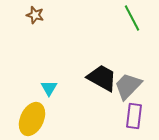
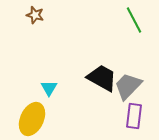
green line: moved 2 px right, 2 px down
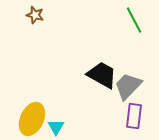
black trapezoid: moved 3 px up
cyan triangle: moved 7 px right, 39 px down
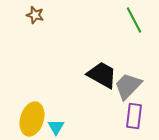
yellow ellipse: rotated 8 degrees counterclockwise
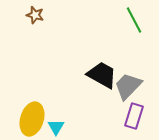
purple rectangle: rotated 10 degrees clockwise
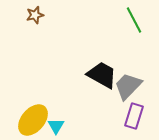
brown star: rotated 30 degrees counterclockwise
yellow ellipse: moved 1 px right, 1 px down; rotated 24 degrees clockwise
cyan triangle: moved 1 px up
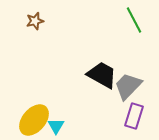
brown star: moved 6 px down
yellow ellipse: moved 1 px right
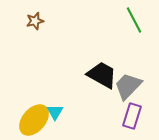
purple rectangle: moved 2 px left
cyan triangle: moved 1 px left, 14 px up
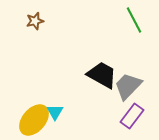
purple rectangle: rotated 20 degrees clockwise
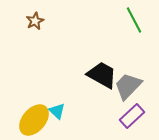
brown star: rotated 12 degrees counterclockwise
cyan triangle: moved 2 px right, 1 px up; rotated 18 degrees counterclockwise
purple rectangle: rotated 10 degrees clockwise
